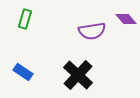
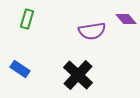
green rectangle: moved 2 px right
blue rectangle: moved 3 px left, 3 px up
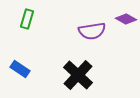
purple diamond: rotated 20 degrees counterclockwise
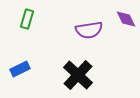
purple diamond: rotated 35 degrees clockwise
purple semicircle: moved 3 px left, 1 px up
blue rectangle: rotated 60 degrees counterclockwise
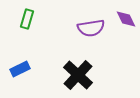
purple semicircle: moved 2 px right, 2 px up
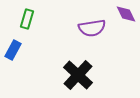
purple diamond: moved 5 px up
purple semicircle: moved 1 px right
blue rectangle: moved 7 px left, 19 px up; rotated 36 degrees counterclockwise
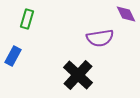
purple semicircle: moved 8 px right, 10 px down
blue rectangle: moved 6 px down
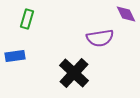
blue rectangle: moved 2 px right; rotated 54 degrees clockwise
black cross: moved 4 px left, 2 px up
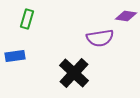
purple diamond: moved 2 px down; rotated 55 degrees counterclockwise
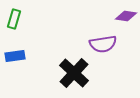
green rectangle: moved 13 px left
purple semicircle: moved 3 px right, 6 px down
